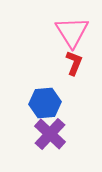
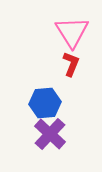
red L-shape: moved 3 px left, 1 px down
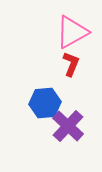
pink triangle: rotated 33 degrees clockwise
purple cross: moved 18 px right, 8 px up
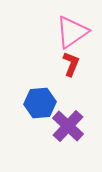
pink triangle: rotated 6 degrees counterclockwise
blue hexagon: moved 5 px left
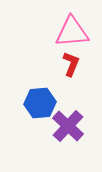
pink triangle: rotated 30 degrees clockwise
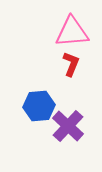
blue hexagon: moved 1 px left, 3 px down
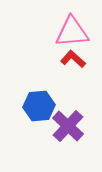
red L-shape: moved 2 px right, 5 px up; rotated 70 degrees counterclockwise
